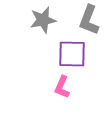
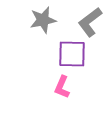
gray L-shape: moved 1 px right, 2 px down; rotated 32 degrees clockwise
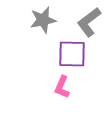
gray L-shape: moved 1 px left
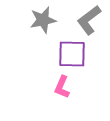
gray L-shape: moved 2 px up
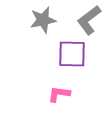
pink L-shape: moved 3 px left, 7 px down; rotated 75 degrees clockwise
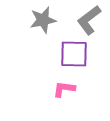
purple square: moved 2 px right
pink L-shape: moved 5 px right, 5 px up
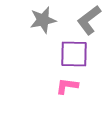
pink L-shape: moved 3 px right, 3 px up
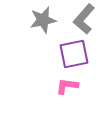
gray L-shape: moved 5 px left, 1 px up; rotated 12 degrees counterclockwise
purple square: rotated 12 degrees counterclockwise
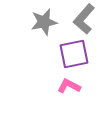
gray star: moved 1 px right, 2 px down
pink L-shape: moved 2 px right; rotated 20 degrees clockwise
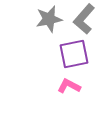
gray star: moved 5 px right, 3 px up
